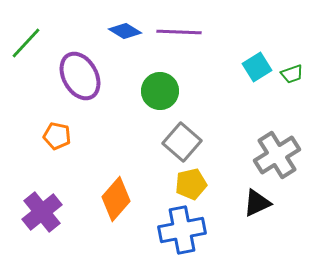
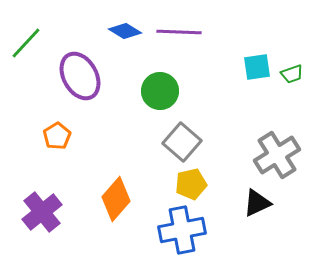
cyan square: rotated 24 degrees clockwise
orange pentagon: rotated 28 degrees clockwise
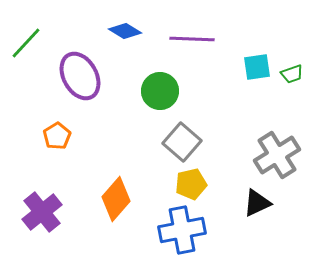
purple line: moved 13 px right, 7 px down
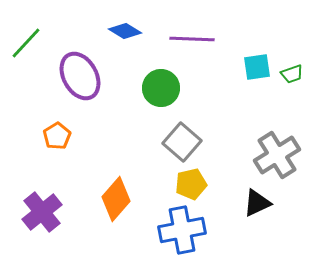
green circle: moved 1 px right, 3 px up
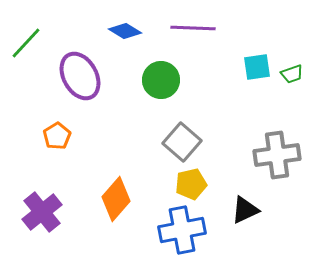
purple line: moved 1 px right, 11 px up
green circle: moved 8 px up
gray cross: rotated 24 degrees clockwise
black triangle: moved 12 px left, 7 px down
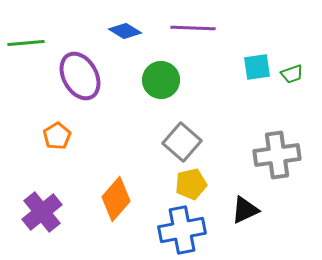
green line: rotated 42 degrees clockwise
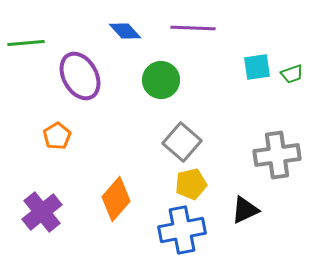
blue diamond: rotated 16 degrees clockwise
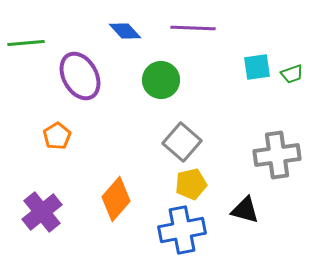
black triangle: rotated 40 degrees clockwise
